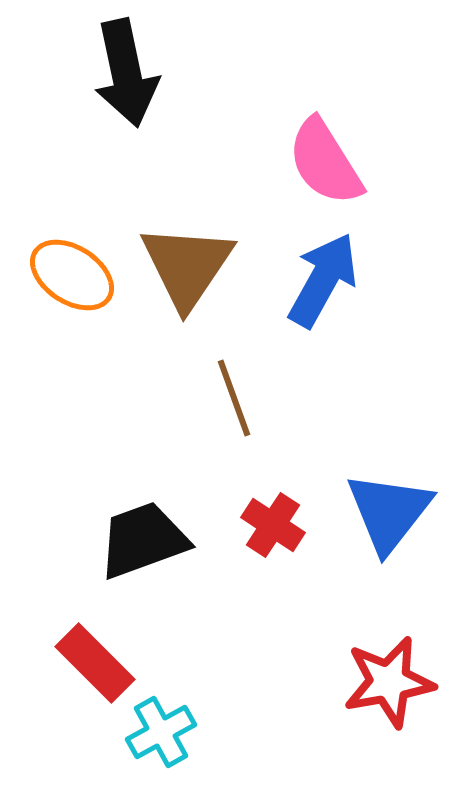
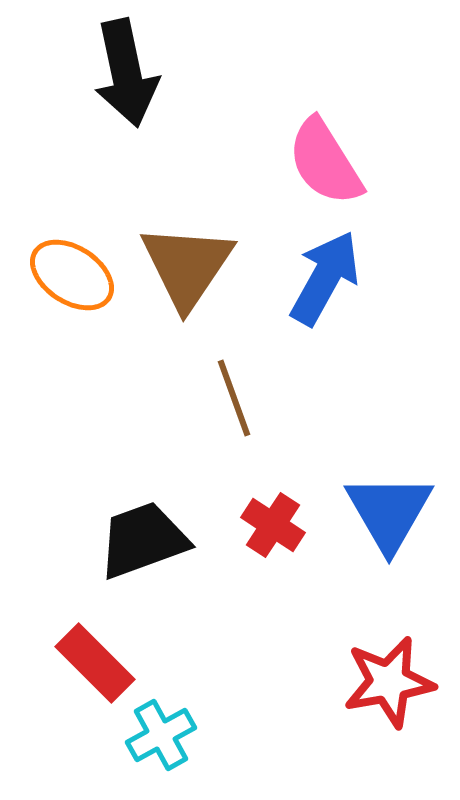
blue arrow: moved 2 px right, 2 px up
blue triangle: rotated 8 degrees counterclockwise
cyan cross: moved 3 px down
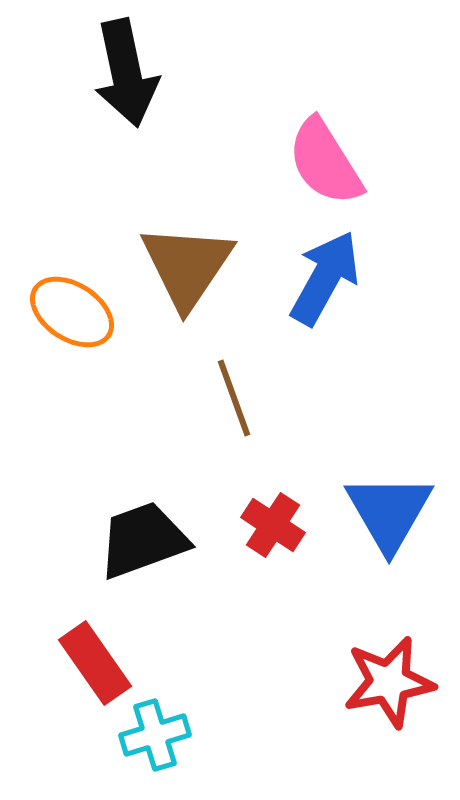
orange ellipse: moved 37 px down
red rectangle: rotated 10 degrees clockwise
cyan cross: moved 6 px left; rotated 12 degrees clockwise
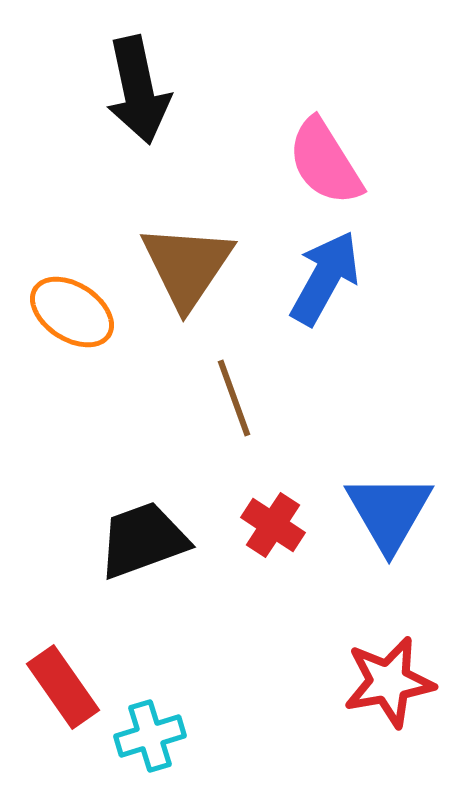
black arrow: moved 12 px right, 17 px down
red rectangle: moved 32 px left, 24 px down
cyan cross: moved 5 px left, 1 px down
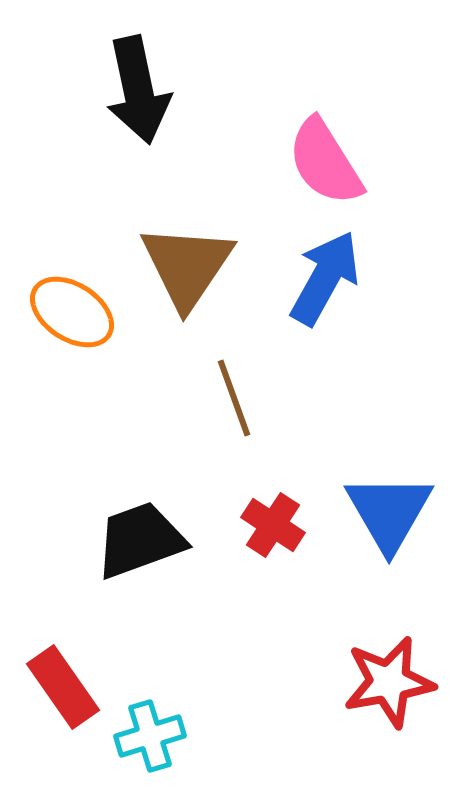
black trapezoid: moved 3 px left
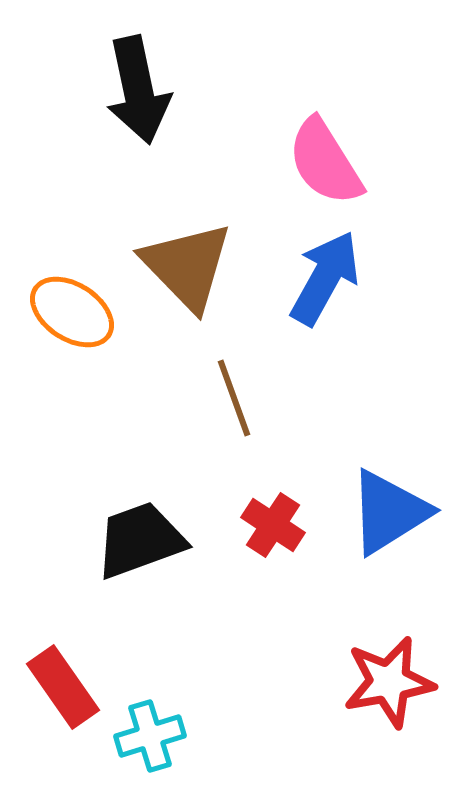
brown triangle: rotated 18 degrees counterclockwise
blue triangle: rotated 28 degrees clockwise
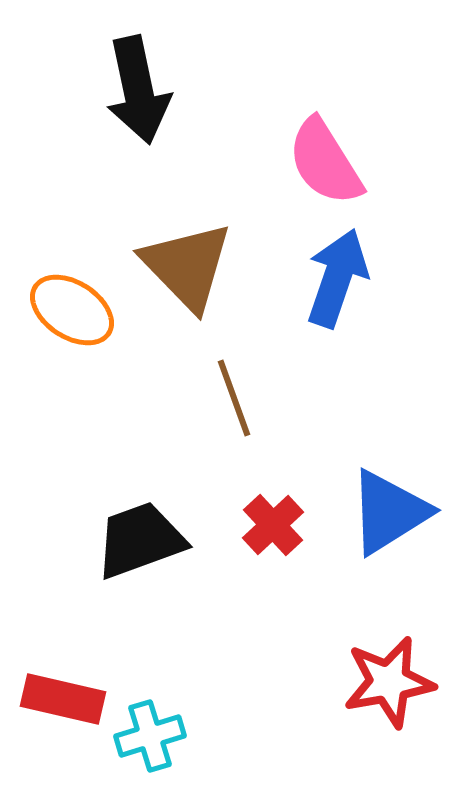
blue arrow: moved 12 px right; rotated 10 degrees counterclockwise
orange ellipse: moved 2 px up
red cross: rotated 14 degrees clockwise
red rectangle: moved 12 px down; rotated 42 degrees counterclockwise
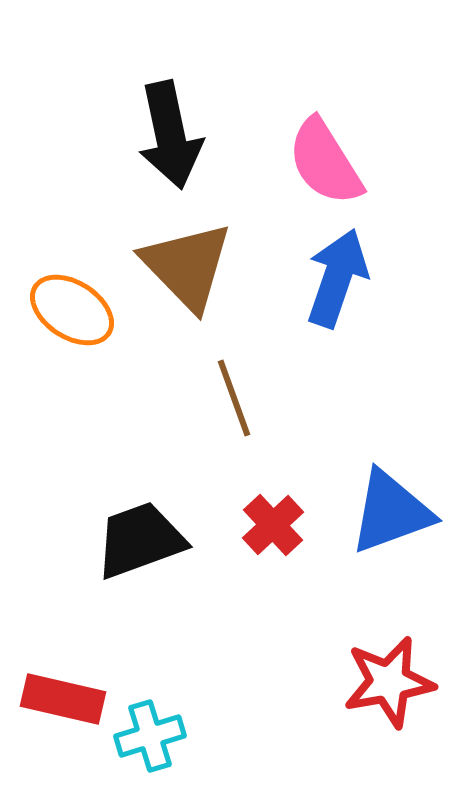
black arrow: moved 32 px right, 45 px down
blue triangle: moved 2 px right; rotated 12 degrees clockwise
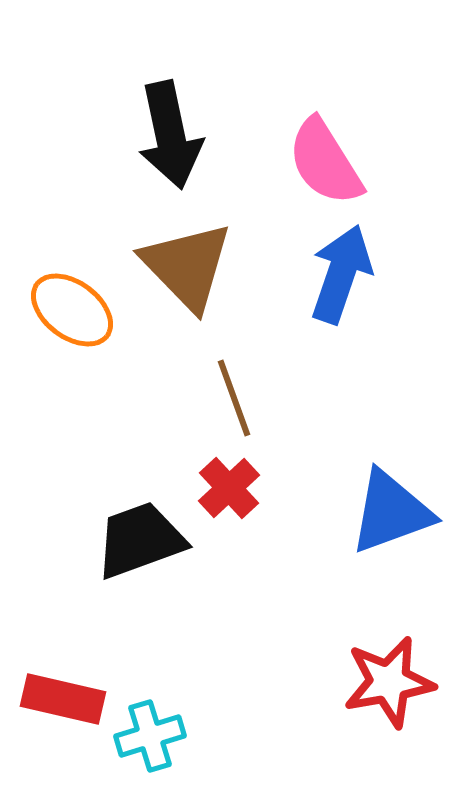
blue arrow: moved 4 px right, 4 px up
orange ellipse: rotated 4 degrees clockwise
red cross: moved 44 px left, 37 px up
